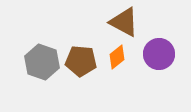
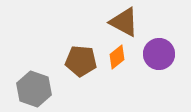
gray hexagon: moved 8 px left, 27 px down
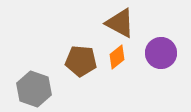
brown triangle: moved 4 px left, 1 px down
purple circle: moved 2 px right, 1 px up
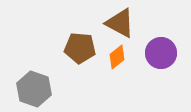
brown pentagon: moved 1 px left, 13 px up
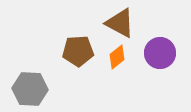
brown pentagon: moved 2 px left, 3 px down; rotated 8 degrees counterclockwise
purple circle: moved 1 px left
gray hexagon: moved 4 px left; rotated 16 degrees counterclockwise
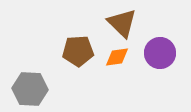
brown triangle: moved 2 px right; rotated 16 degrees clockwise
orange diamond: rotated 30 degrees clockwise
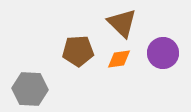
purple circle: moved 3 px right
orange diamond: moved 2 px right, 2 px down
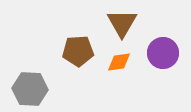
brown triangle: rotated 16 degrees clockwise
orange diamond: moved 3 px down
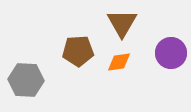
purple circle: moved 8 px right
gray hexagon: moved 4 px left, 9 px up
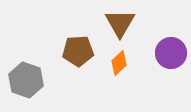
brown triangle: moved 2 px left
orange diamond: moved 1 px down; rotated 35 degrees counterclockwise
gray hexagon: rotated 16 degrees clockwise
